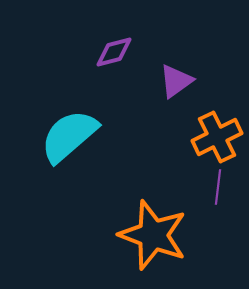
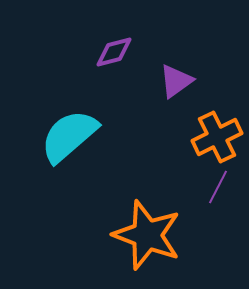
purple line: rotated 20 degrees clockwise
orange star: moved 6 px left
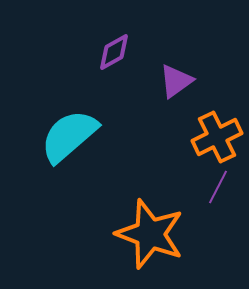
purple diamond: rotated 15 degrees counterclockwise
orange star: moved 3 px right, 1 px up
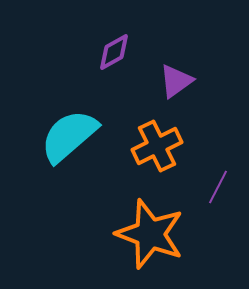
orange cross: moved 60 px left, 9 px down
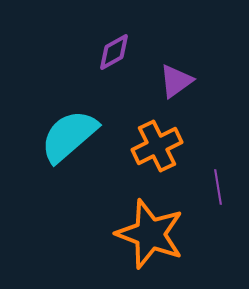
purple line: rotated 36 degrees counterclockwise
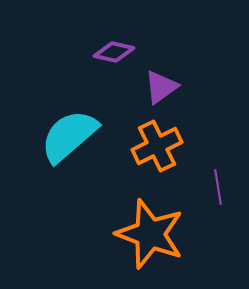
purple diamond: rotated 42 degrees clockwise
purple triangle: moved 15 px left, 6 px down
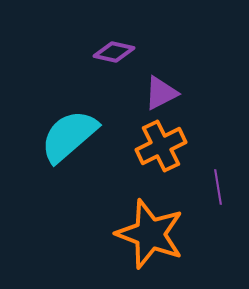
purple triangle: moved 6 px down; rotated 9 degrees clockwise
orange cross: moved 4 px right
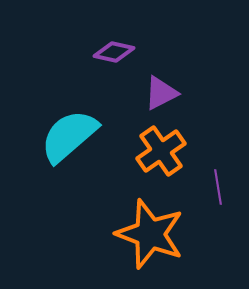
orange cross: moved 5 px down; rotated 9 degrees counterclockwise
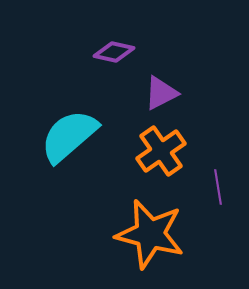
orange star: rotated 6 degrees counterclockwise
